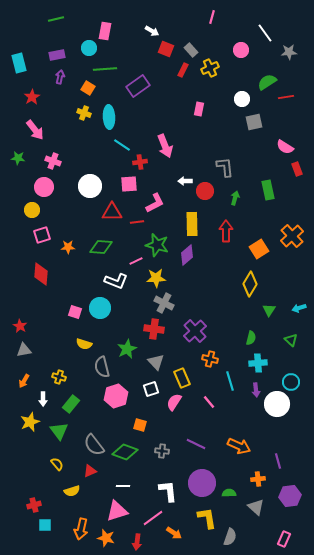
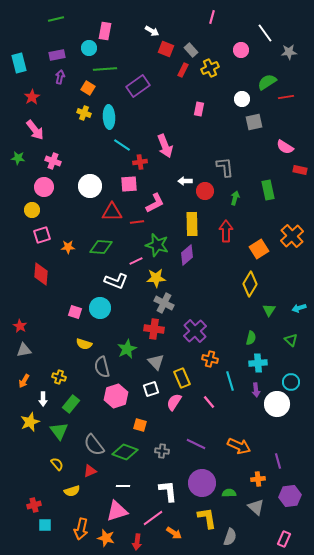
red rectangle at (297, 169): moved 3 px right, 1 px down; rotated 56 degrees counterclockwise
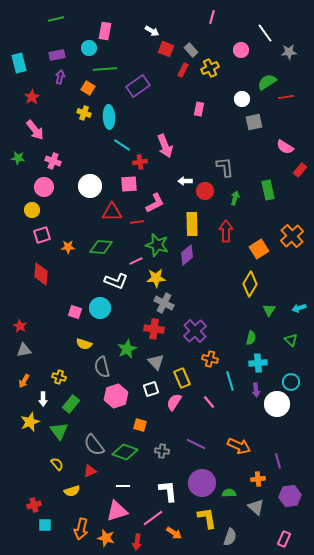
red rectangle at (300, 170): rotated 64 degrees counterclockwise
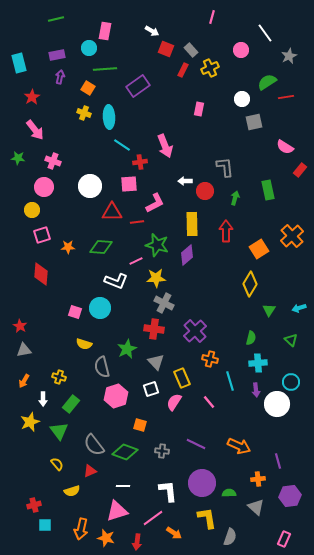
gray star at (289, 52): moved 4 px down; rotated 21 degrees counterclockwise
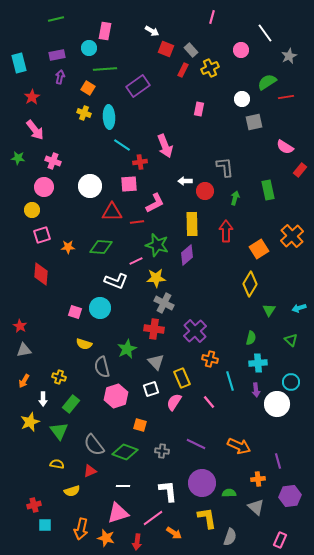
yellow semicircle at (57, 464): rotated 40 degrees counterclockwise
pink triangle at (117, 511): moved 1 px right, 2 px down
pink rectangle at (284, 539): moved 4 px left, 1 px down
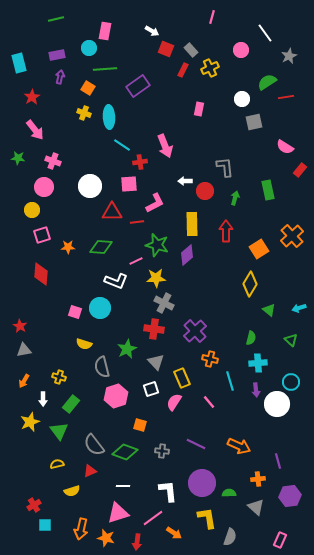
green triangle at (269, 310): rotated 24 degrees counterclockwise
yellow semicircle at (57, 464): rotated 24 degrees counterclockwise
red cross at (34, 505): rotated 16 degrees counterclockwise
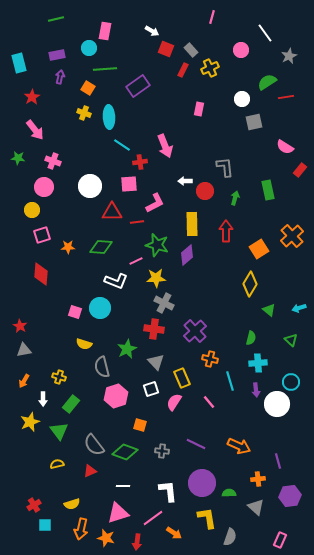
yellow semicircle at (72, 491): moved 13 px down
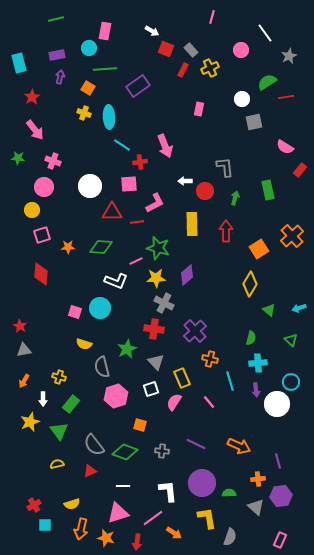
green star at (157, 245): moved 1 px right, 3 px down
purple diamond at (187, 255): moved 20 px down
purple hexagon at (290, 496): moved 9 px left
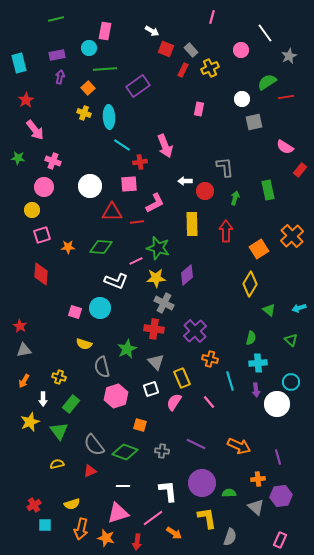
orange square at (88, 88): rotated 16 degrees clockwise
red star at (32, 97): moved 6 px left, 3 px down
purple line at (278, 461): moved 4 px up
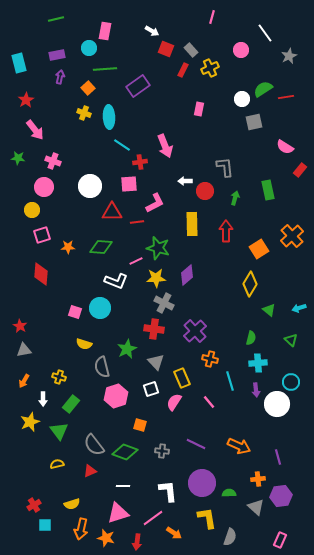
green semicircle at (267, 82): moved 4 px left, 7 px down
